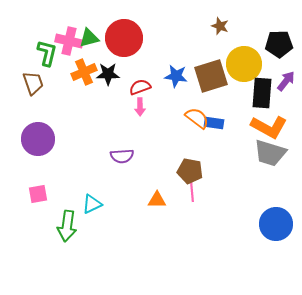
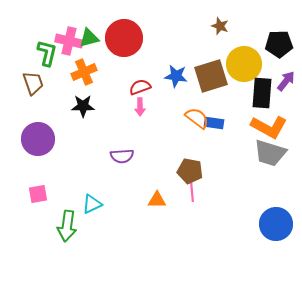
black star: moved 25 px left, 32 px down
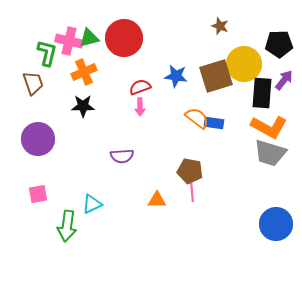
brown square: moved 5 px right
purple arrow: moved 2 px left, 1 px up
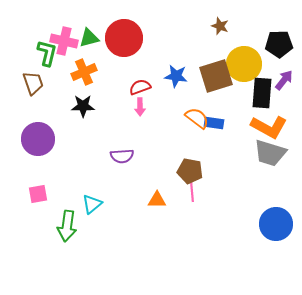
pink cross: moved 5 px left
cyan triangle: rotated 15 degrees counterclockwise
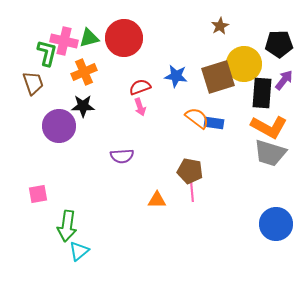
brown star: rotated 24 degrees clockwise
brown square: moved 2 px right, 1 px down
pink arrow: rotated 18 degrees counterclockwise
purple circle: moved 21 px right, 13 px up
cyan triangle: moved 13 px left, 47 px down
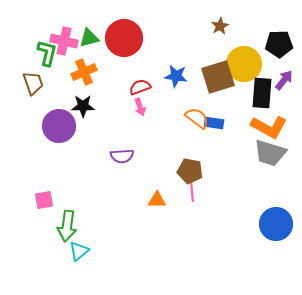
pink square: moved 6 px right, 6 px down
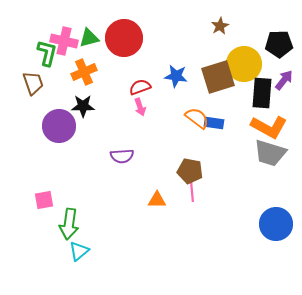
green arrow: moved 2 px right, 2 px up
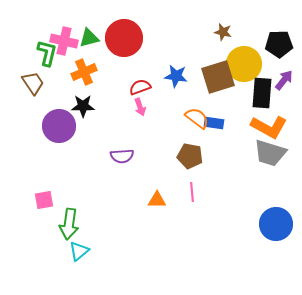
brown star: moved 3 px right, 6 px down; rotated 30 degrees counterclockwise
brown trapezoid: rotated 15 degrees counterclockwise
brown pentagon: moved 15 px up
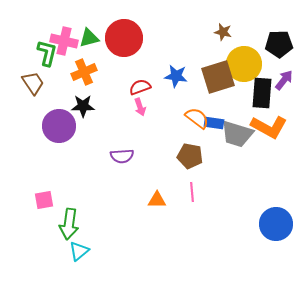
gray trapezoid: moved 33 px left, 19 px up
